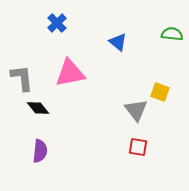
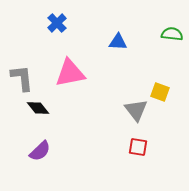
blue triangle: rotated 36 degrees counterclockwise
purple semicircle: rotated 40 degrees clockwise
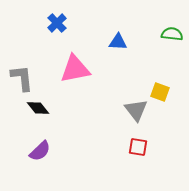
pink triangle: moved 5 px right, 4 px up
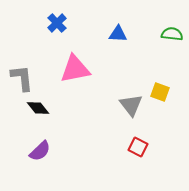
blue triangle: moved 8 px up
gray triangle: moved 5 px left, 5 px up
red square: rotated 18 degrees clockwise
